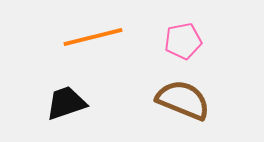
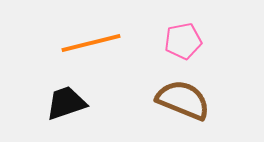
orange line: moved 2 px left, 6 px down
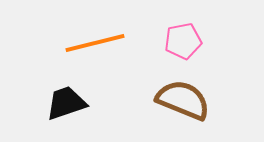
orange line: moved 4 px right
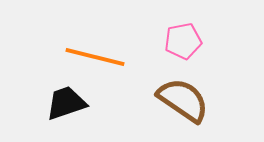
orange line: moved 14 px down; rotated 28 degrees clockwise
brown semicircle: rotated 12 degrees clockwise
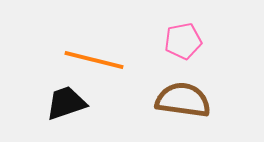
orange line: moved 1 px left, 3 px down
brown semicircle: rotated 26 degrees counterclockwise
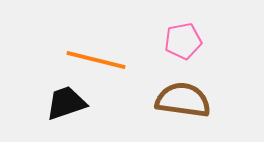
orange line: moved 2 px right
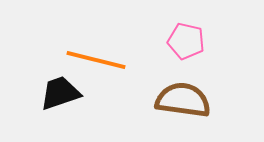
pink pentagon: moved 3 px right; rotated 24 degrees clockwise
black trapezoid: moved 6 px left, 10 px up
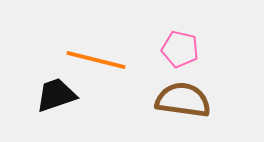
pink pentagon: moved 6 px left, 8 px down
black trapezoid: moved 4 px left, 2 px down
